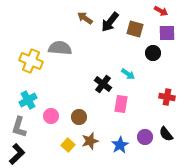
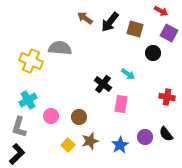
purple square: moved 2 px right; rotated 30 degrees clockwise
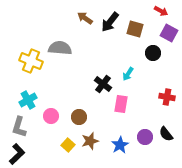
cyan arrow: rotated 88 degrees clockwise
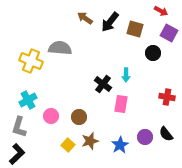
cyan arrow: moved 2 px left, 1 px down; rotated 32 degrees counterclockwise
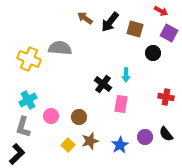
yellow cross: moved 2 px left, 2 px up
red cross: moved 1 px left
gray L-shape: moved 4 px right
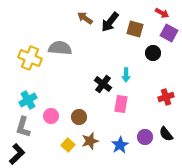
red arrow: moved 1 px right, 2 px down
yellow cross: moved 1 px right, 1 px up
red cross: rotated 28 degrees counterclockwise
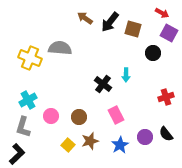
brown square: moved 2 px left
pink rectangle: moved 5 px left, 11 px down; rotated 36 degrees counterclockwise
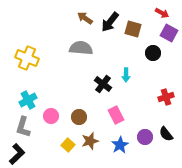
gray semicircle: moved 21 px right
yellow cross: moved 3 px left
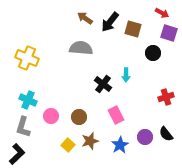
purple square: rotated 12 degrees counterclockwise
cyan cross: rotated 36 degrees counterclockwise
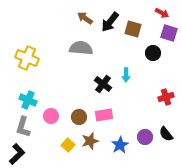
pink rectangle: moved 12 px left; rotated 72 degrees counterclockwise
